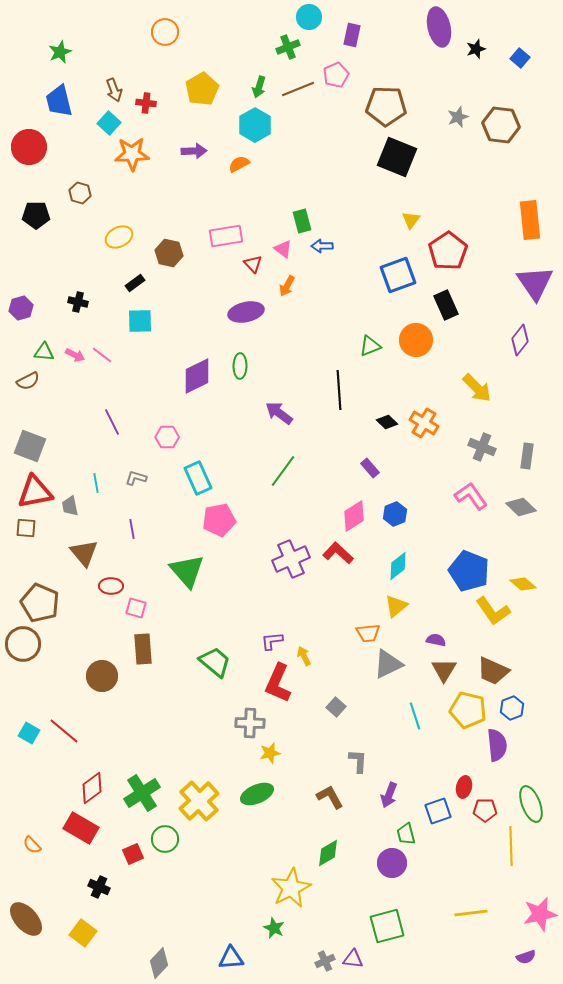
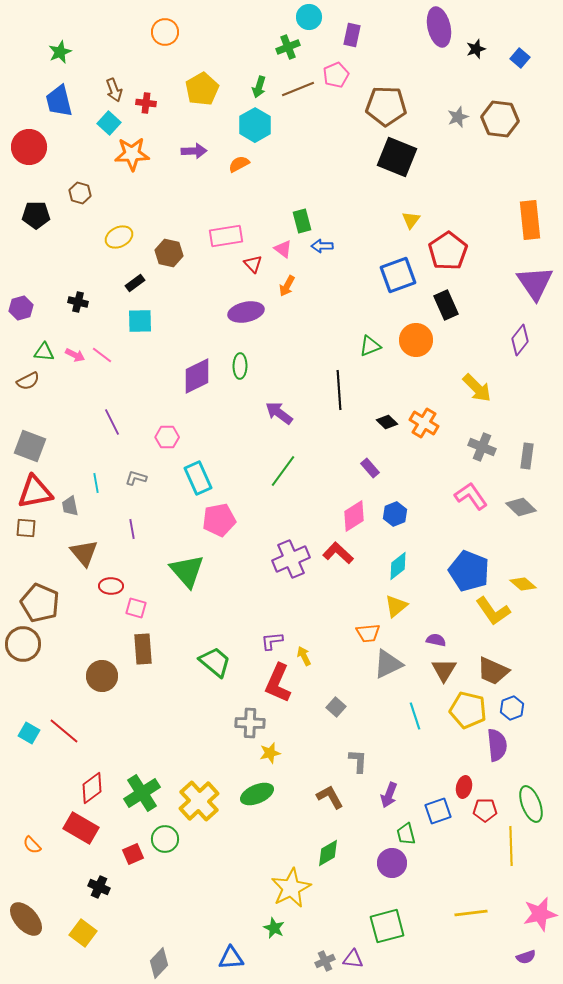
brown hexagon at (501, 125): moved 1 px left, 6 px up
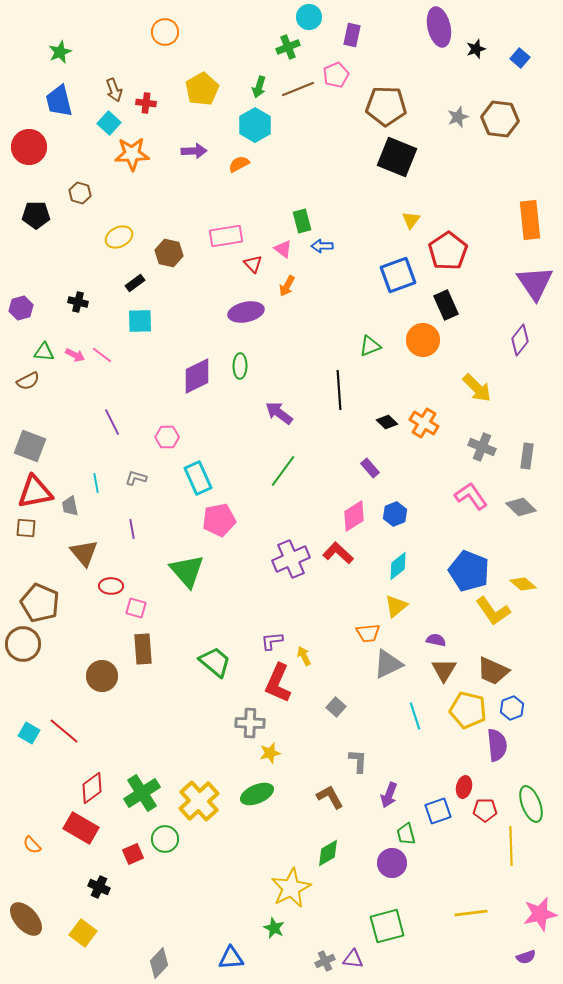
orange circle at (416, 340): moved 7 px right
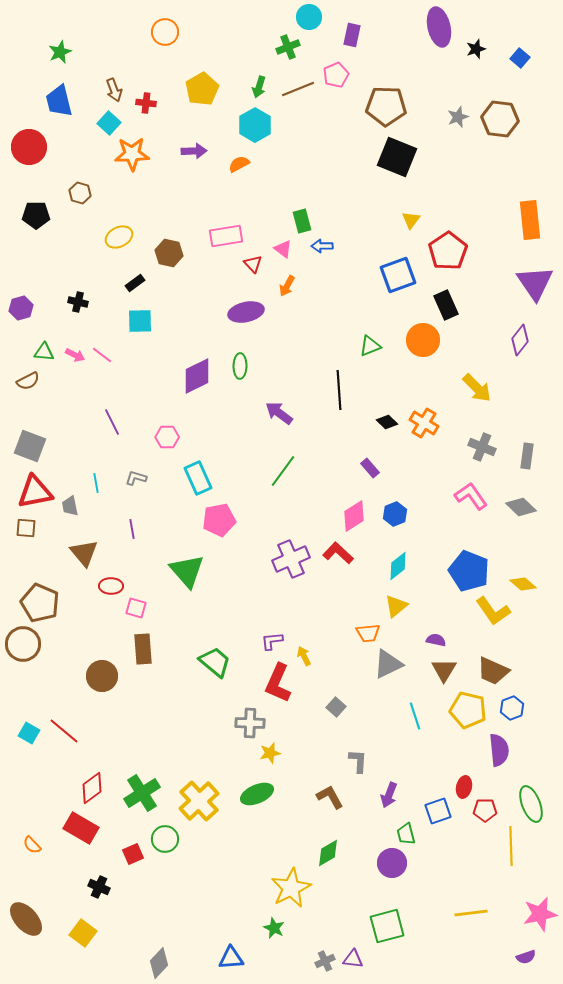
purple semicircle at (497, 745): moved 2 px right, 5 px down
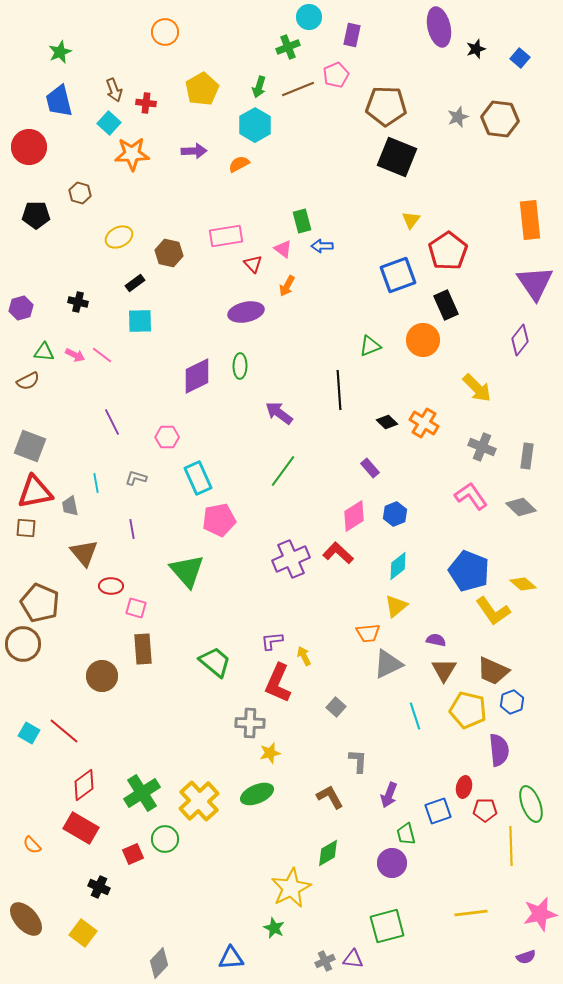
blue hexagon at (512, 708): moved 6 px up
red diamond at (92, 788): moved 8 px left, 3 px up
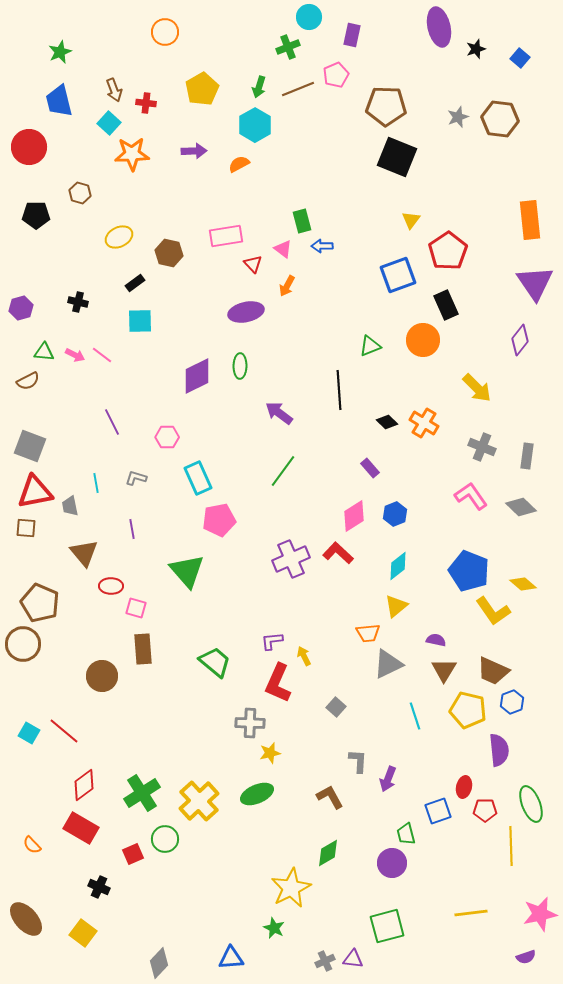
purple arrow at (389, 795): moved 1 px left, 16 px up
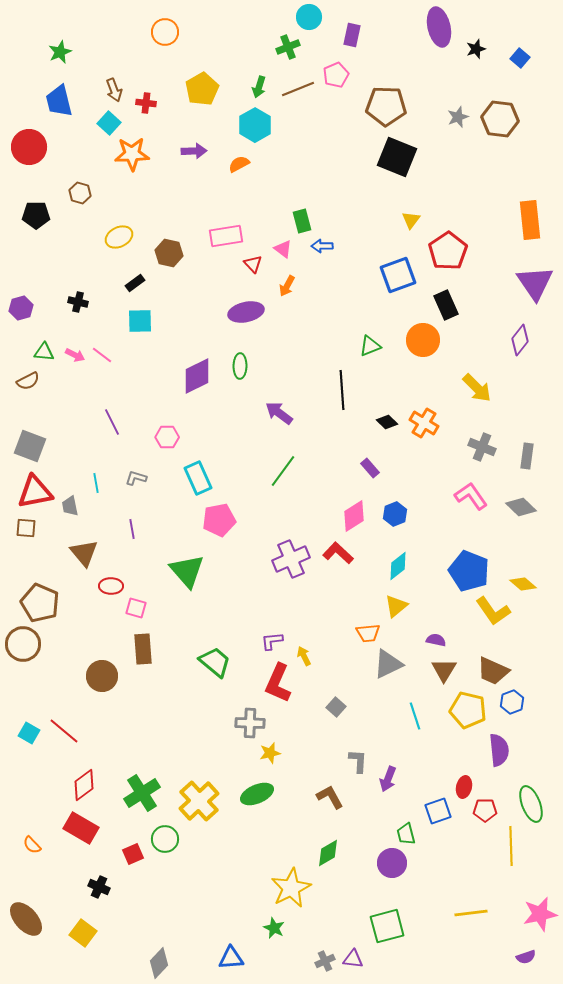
black line at (339, 390): moved 3 px right
